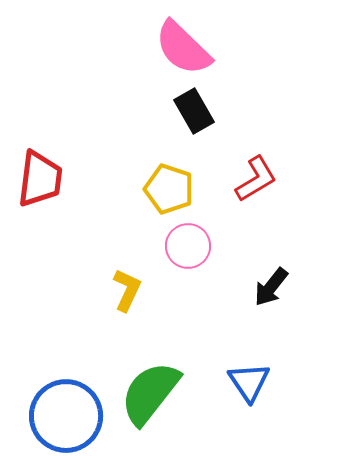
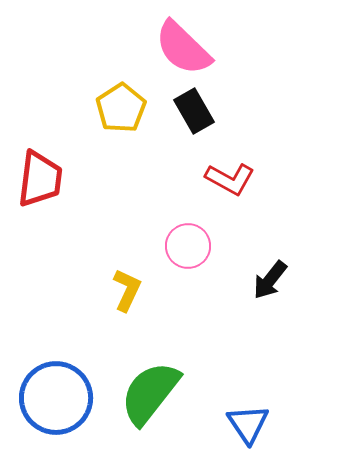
red L-shape: moved 26 px left; rotated 60 degrees clockwise
yellow pentagon: moved 48 px left, 81 px up; rotated 21 degrees clockwise
black arrow: moved 1 px left, 7 px up
blue triangle: moved 1 px left, 42 px down
blue circle: moved 10 px left, 18 px up
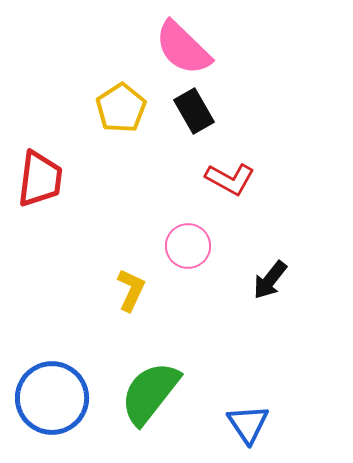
yellow L-shape: moved 4 px right
blue circle: moved 4 px left
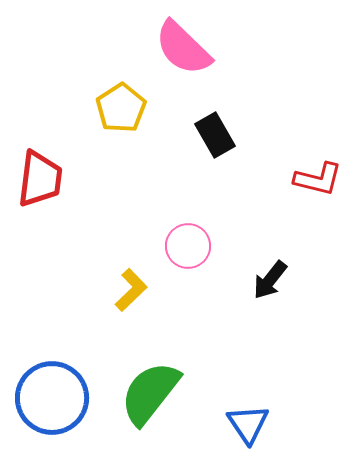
black rectangle: moved 21 px right, 24 px down
red L-shape: moved 88 px right; rotated 15 degrees counterclockwise
yellow L-shape: rotated 21 degrees clockwise
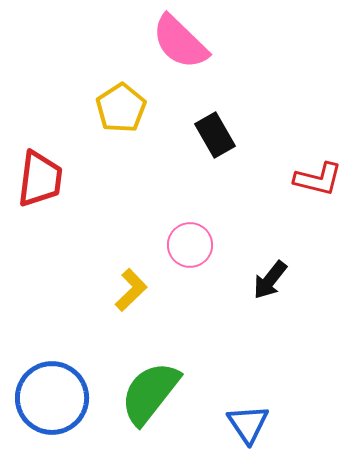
pink semicircle: moved 3 px left, 6 px up
pink circle: moved 2 px right, 1 px up
